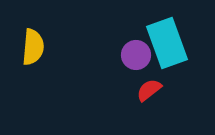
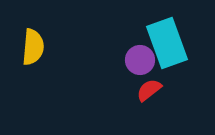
purple circle: moved 4 px right, 5 px down
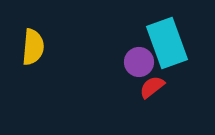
purple circle: moved 1 px left, 2 px down
red semicircle: moved 3 px right, 3 px up
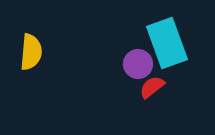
yellow semicircle: moved 2 px left, 5 px down
purple circle: moved 1 px left, 2 px down
